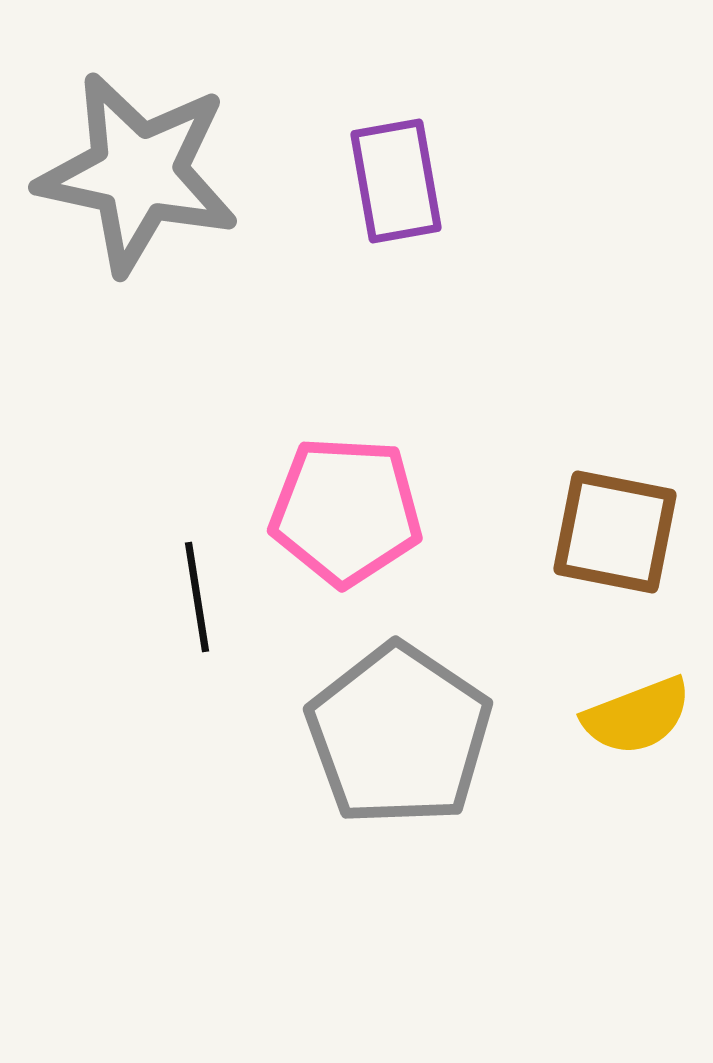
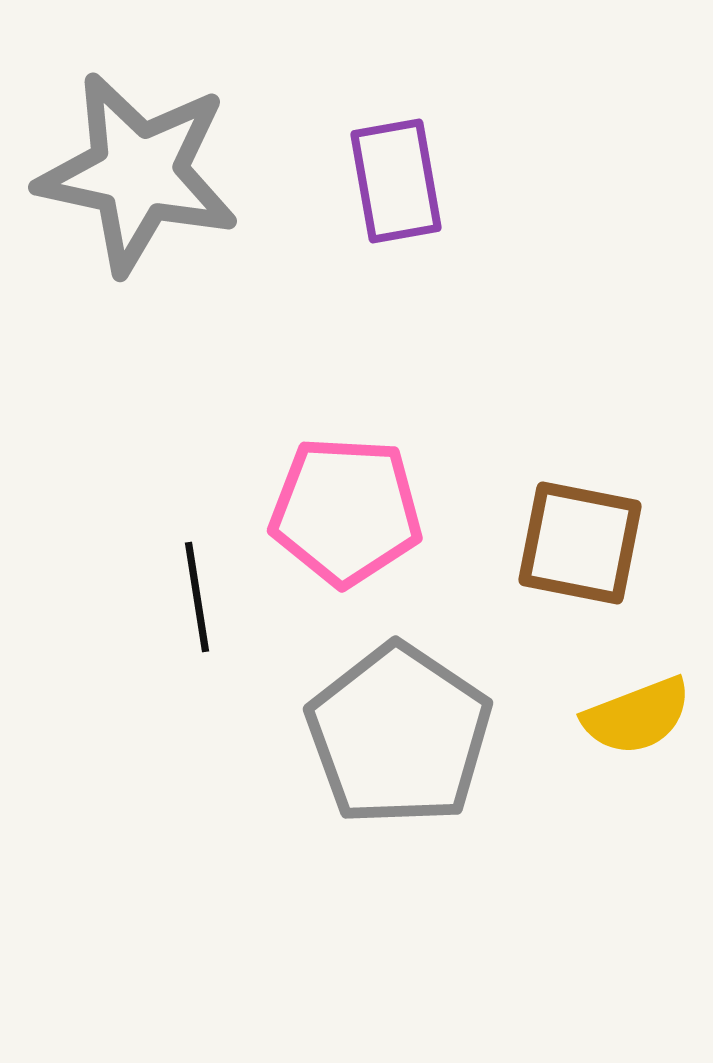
brown square: moved 35 px left, 11 px down
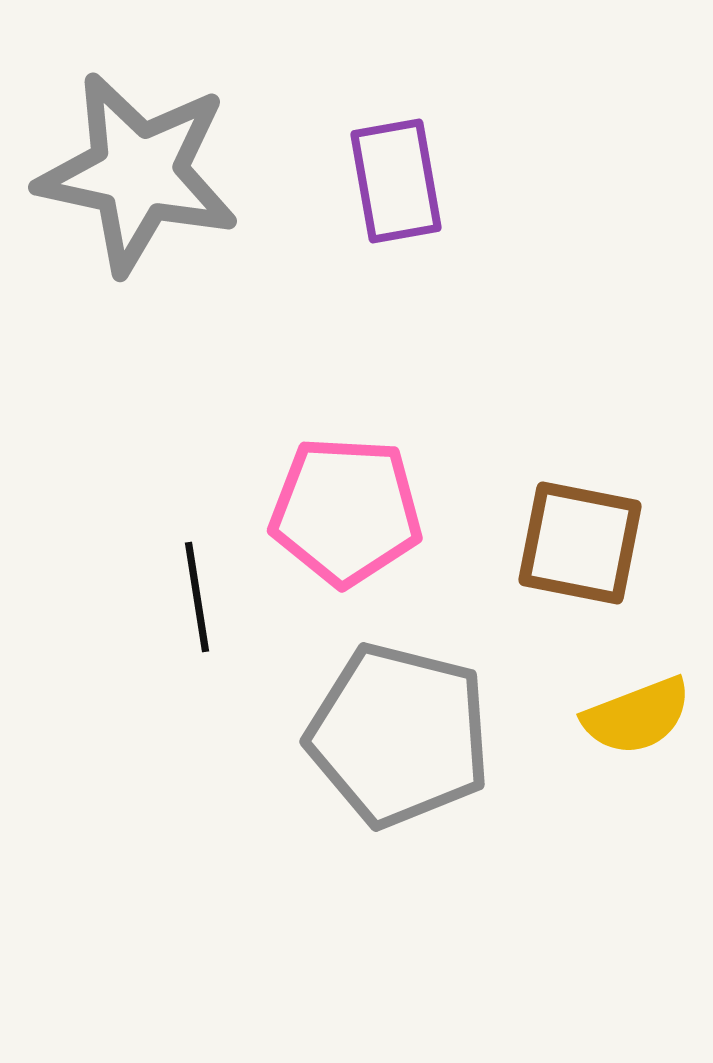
gray pentagon: rotated 20 degrees counterclockwise
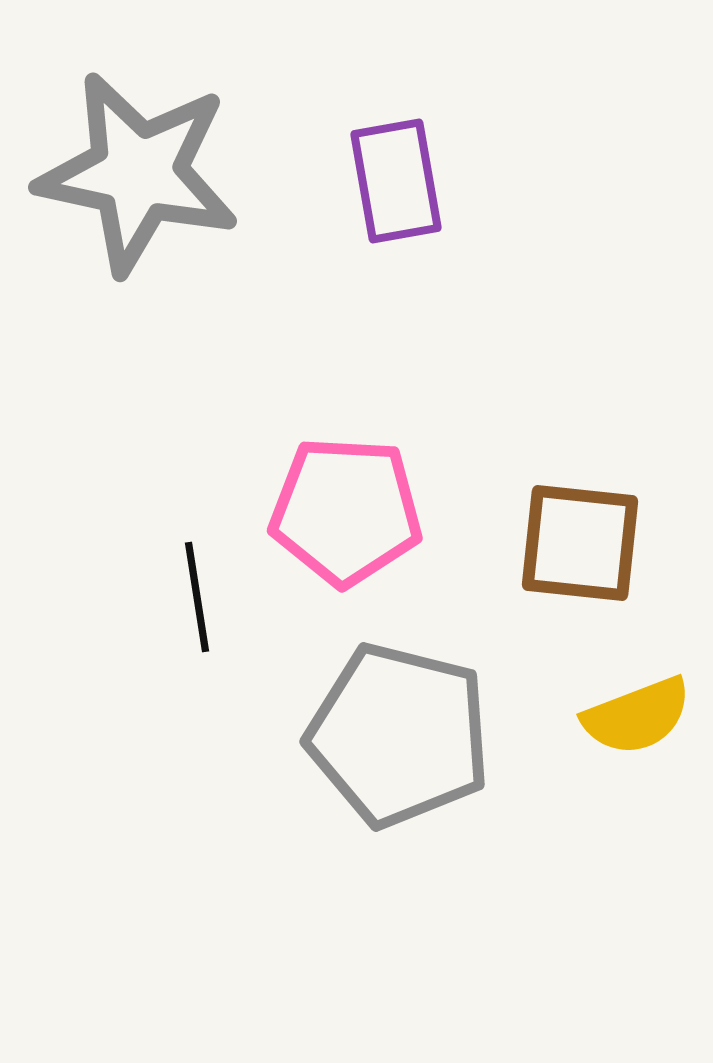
brown square: rotated 5 degrees counterclockwise
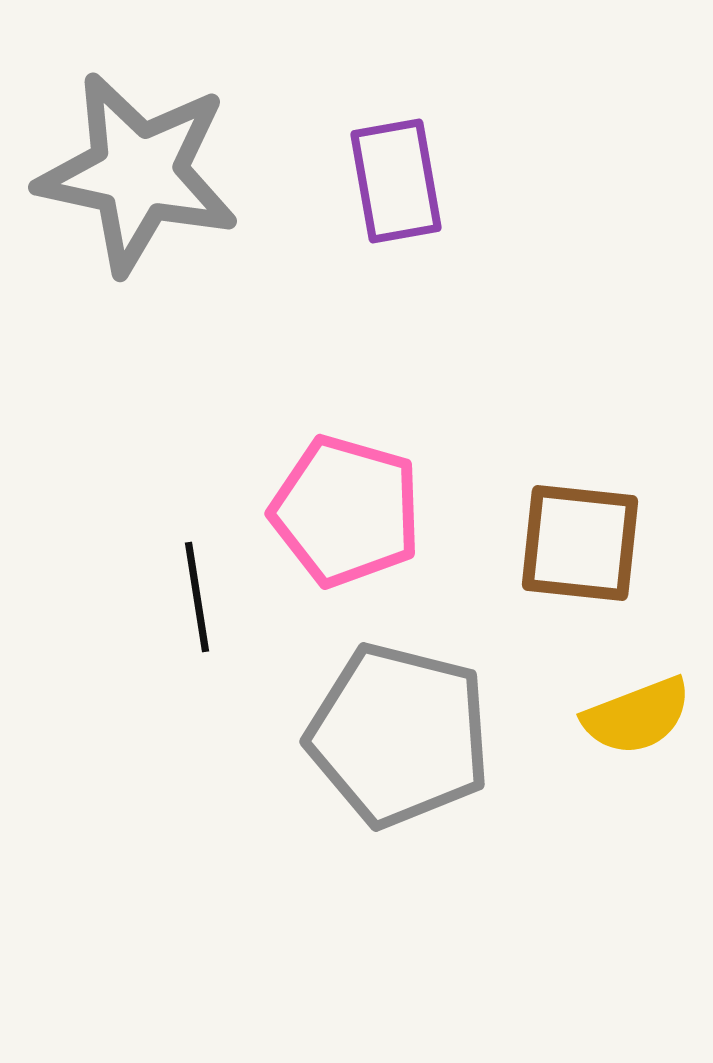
pink pentagon: rotated 13 degrees clockwise
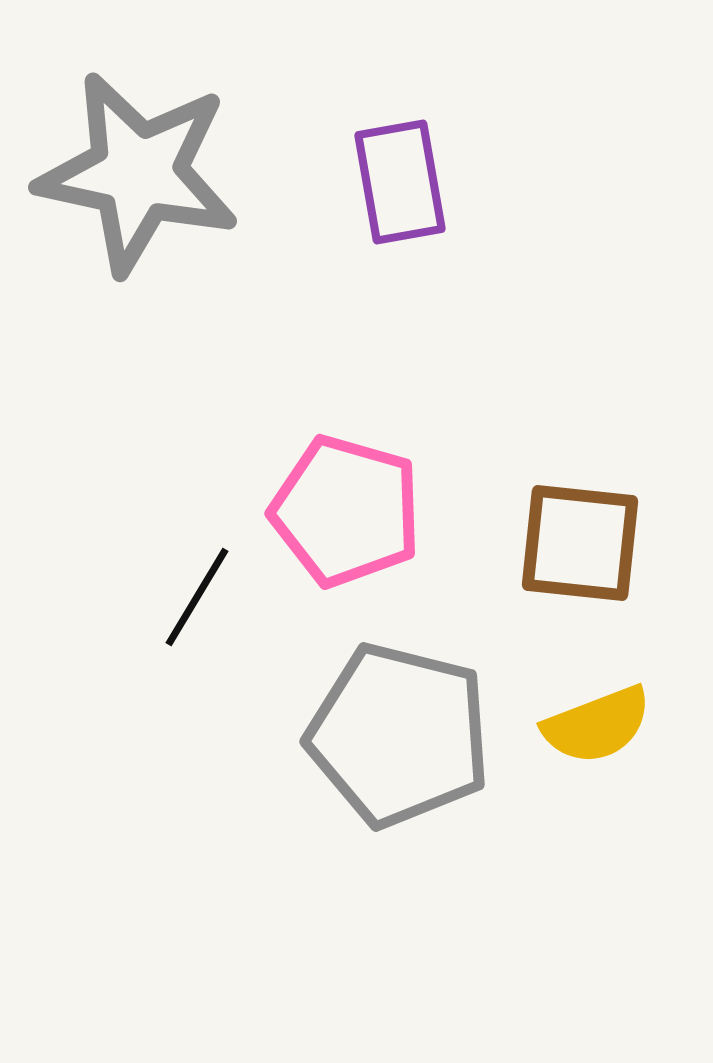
purple rectangle: moved 4 px right, 1 px down
black line: rotated 40 degrees clockwise
yellow semicircle: moved 40 px left, 9 px down
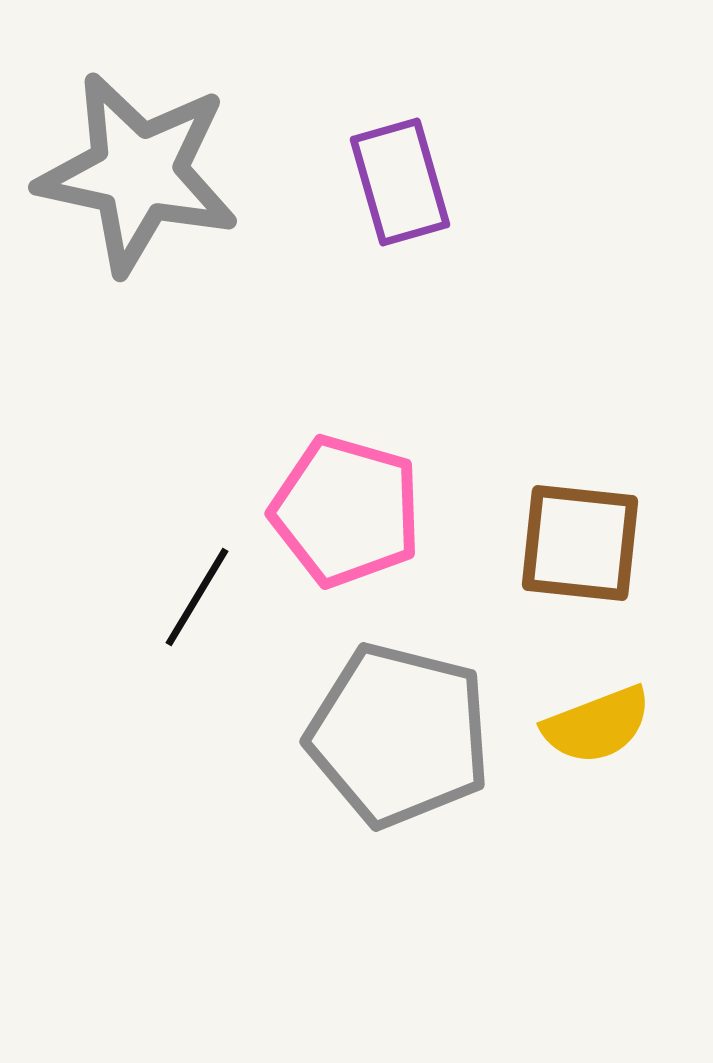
purple rectangle: rotated 6 degrees counterclockwise
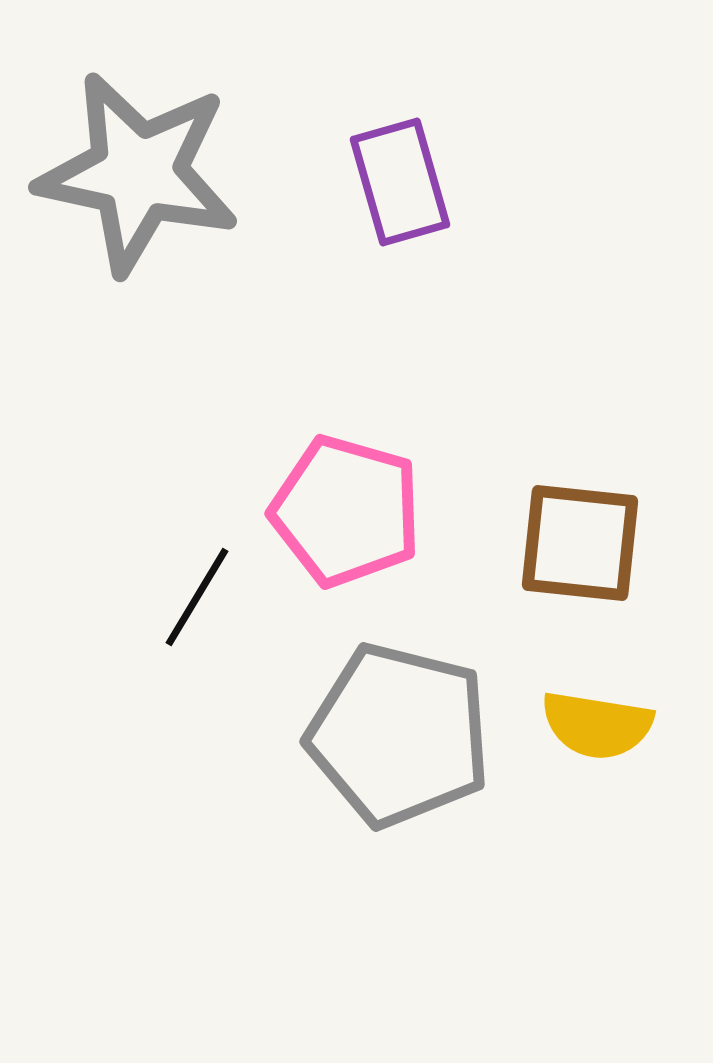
yellow semicircle: rotated 30 degrees clockwise
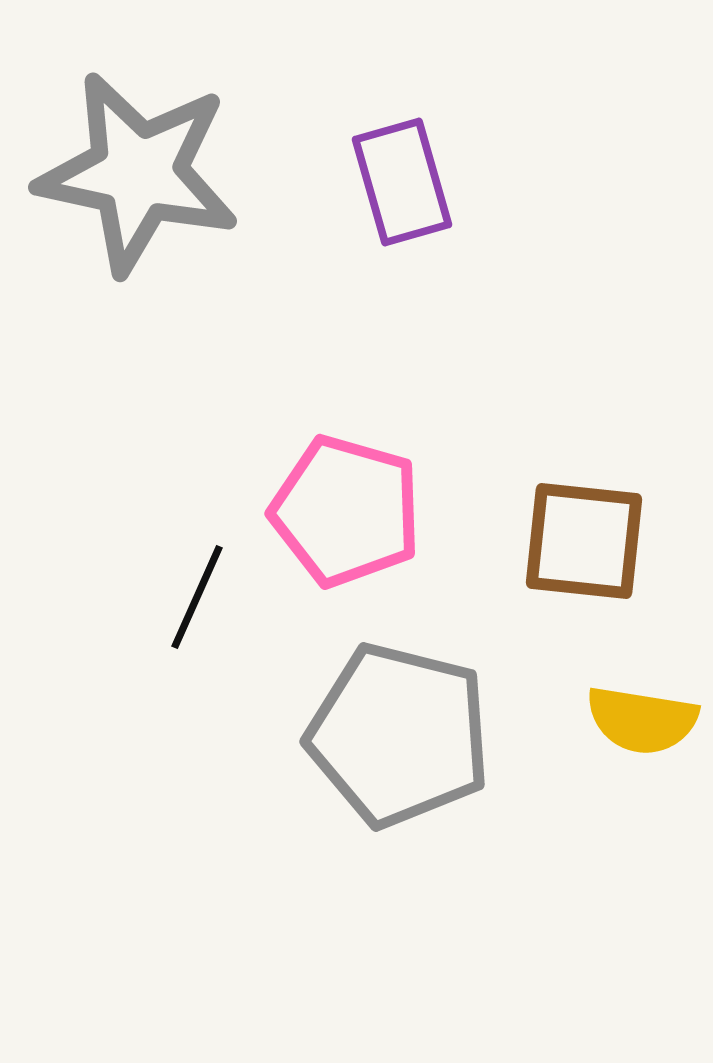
purple rectangle: moved 2 px right
brown square: moved 4 px right, 2 px up
black line: rotated 7 degrees counterclockwise
yellow semicircle: moved 45 px right, 5 px up
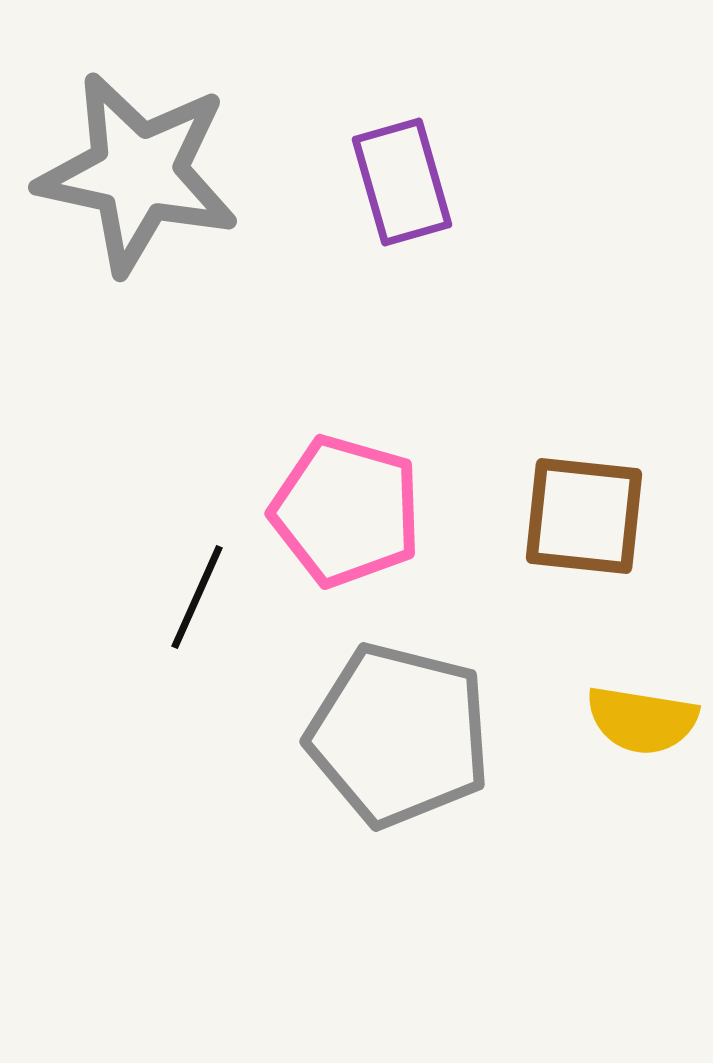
brown square: moved 25 px up
